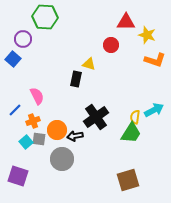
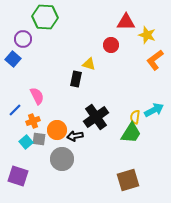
orange L-shape: rotated 125 degrees clockwise
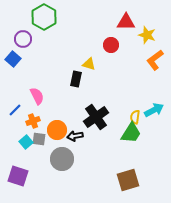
green hexagon: moved 1 px left; rotated 25 degrees clockwise
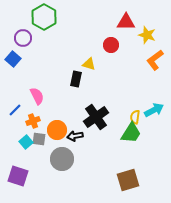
purple circle: moved 1 px up
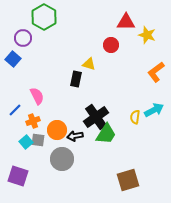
orange L-shape: moved 1 px right, 12 px down
green trapezoid: moved 25 px left, 1 px down
gray square: moved 1 px left, 1 px down
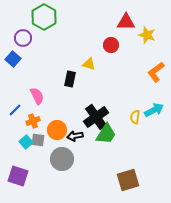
black rectangle: moved 6 px left
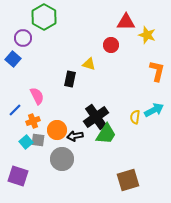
orange L-shape: moved 1 px right, 1 px up; rotated 140 degrees clockwise
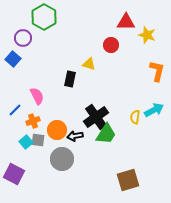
purple square: moved 4 px left, 2 px up; rotated 10 degrees clockwise
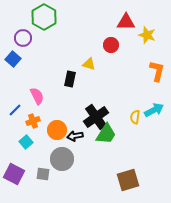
gray square: moved 5 px right, 34 px down
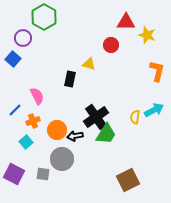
brown square: rotated 10 degrees counterclockwise
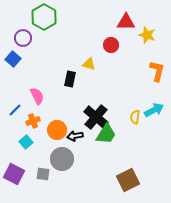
black cross: rotated 15 degrees counterclockwise
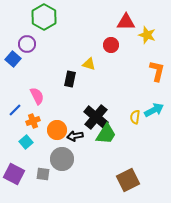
purple circle: moved 4 px right, 6 px down
